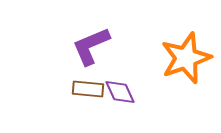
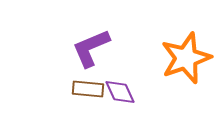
purple L-shape: moved 2 px down
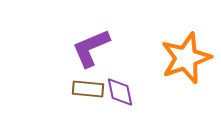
purple diamond: rotated 12 degrees clockwise
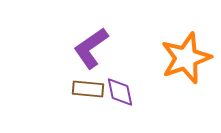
purple L-shape: rotated 12 degrees counterclockwise
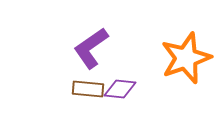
purple diamond: moved 3 px up; rotated 72 degrees counterclockwise
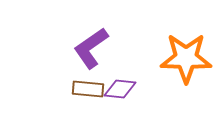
orange star: rotated 21 degrees clockwise
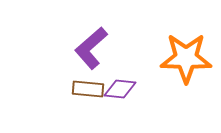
purple L-shape: rotated 6 degrees counterclockwise
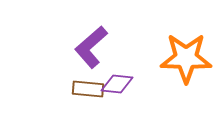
purple L-shape: moved 1 px up
purple diamond: moved 3 px left, 5 px up
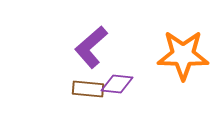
orange star: moved 3 px left, 3 px up
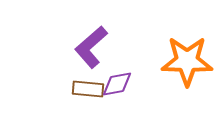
orange star: moved 4 px right, 6 px down
purple diamond: rotated 16 degrees counterclockwise
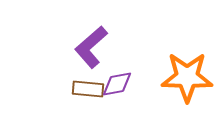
orange star: moved 16 px down
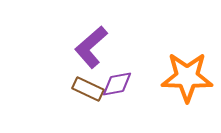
brown rectangle: rotated 20 degrees clockwise
